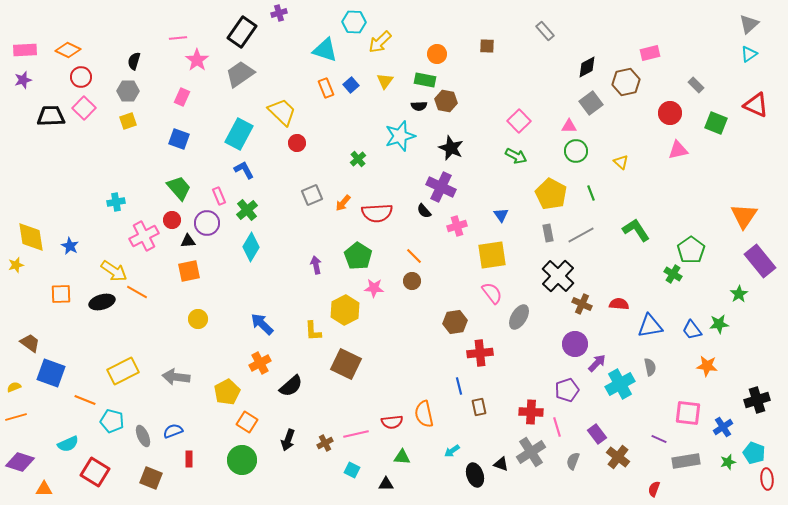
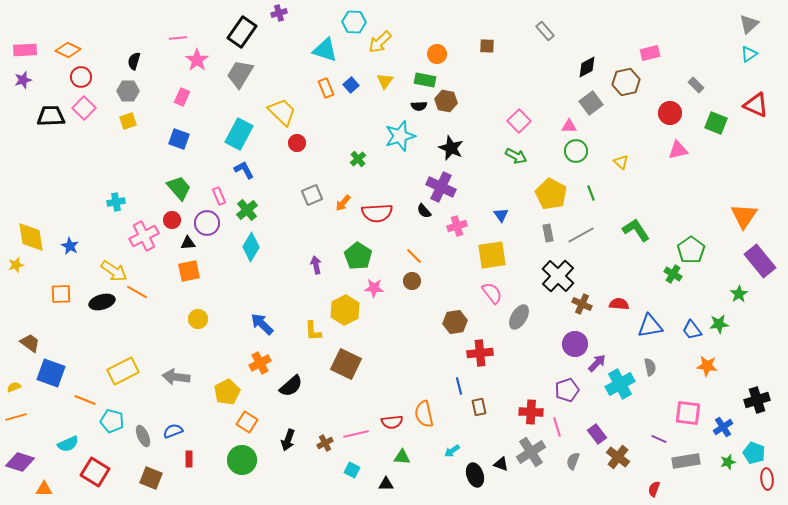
gray trapezoid at (240, 74): rotated 24 degrees counterclockwise
black triangle at (188, 241): moved 2 px down
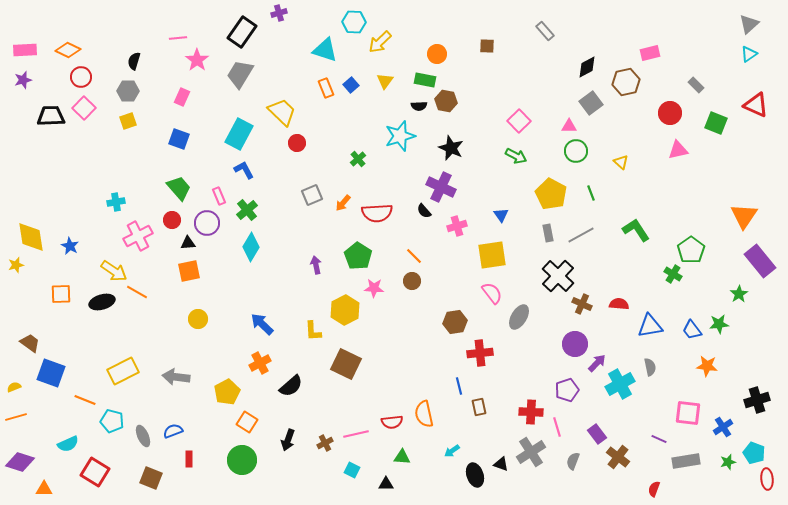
pink cross at (144, 236): moved 6 px left
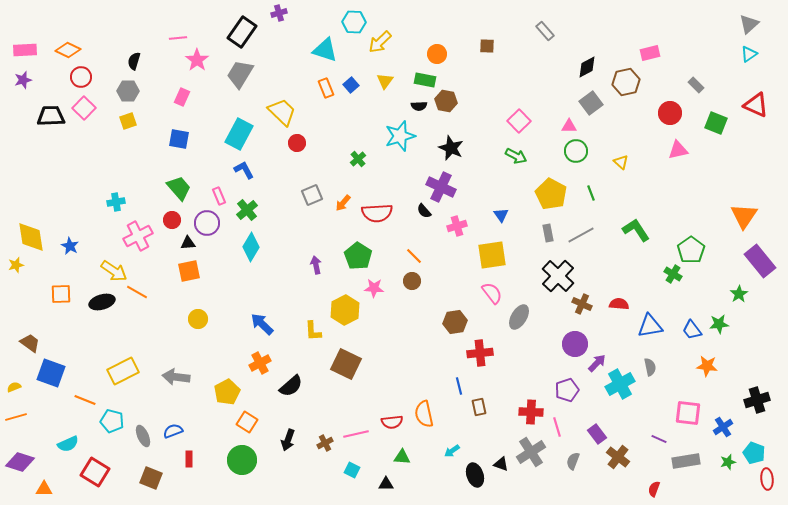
blue square at (179, 139): rotated 10 degrees counterclockwise
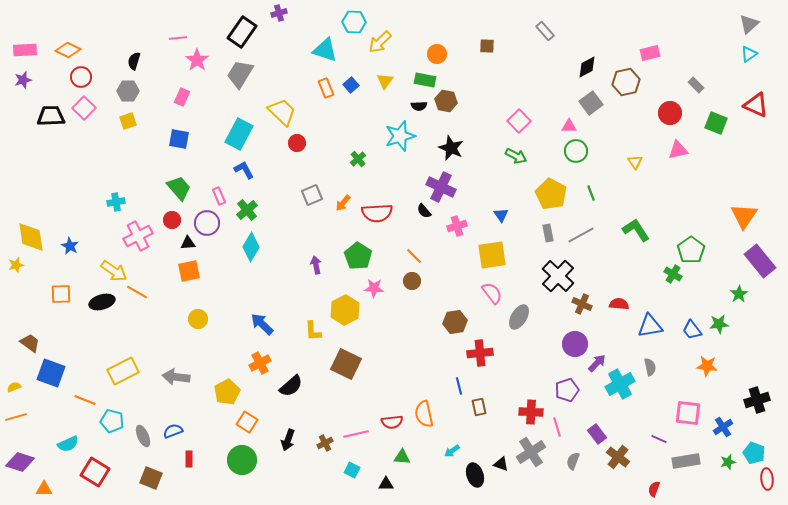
yellow triangle at (621, 162): moved 14 px right; rotated 14 degrees clockwise
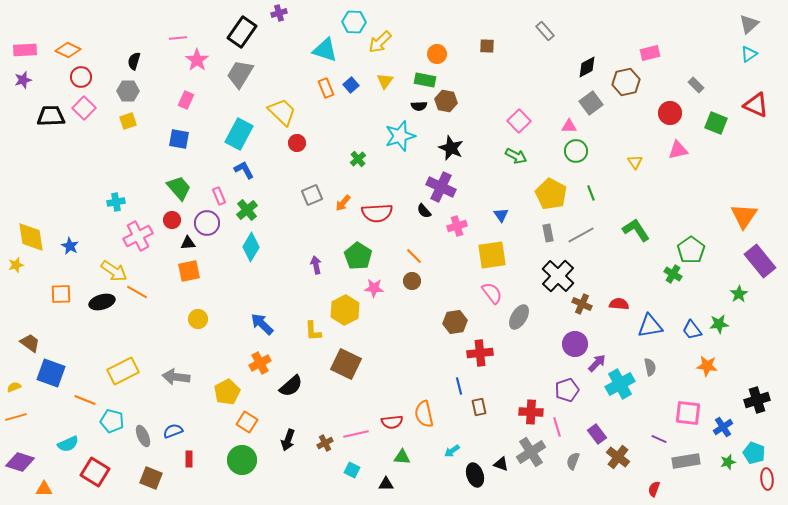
pink rectangle at (182, 97): moved 4 px right, 3 px down
